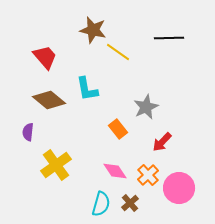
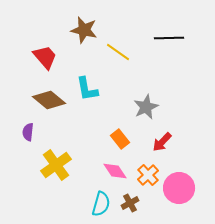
brown star: moved 9 px left
orange rectangle: moved 2 px right, 10 px down
brown cross: rotated 12 degrees clockwise
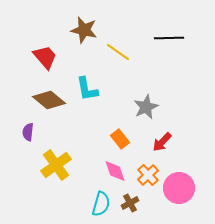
pink diamond: rotated 15 degrees clockwise
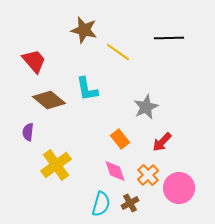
red trapezoid: moved 11 px left, 4 px down
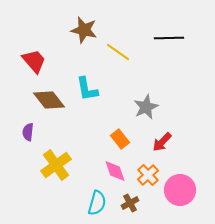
brown diamond: rotated 12 degrees clockwise
pink circle: moved 1 px right, 2 px down
cyan semicircle: moved 4 px left, 1 px up
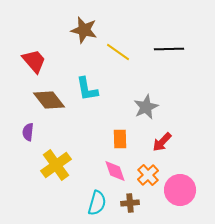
black line: moved 11 px down
orange rectangle: rotated 36 degrees clockwise
brown cross: rotated 24 degrees clockwise
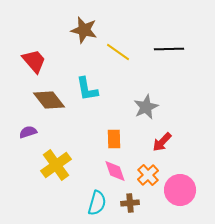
purple semicircle: rotated 66 degrees clockwise
orange rectangle: moved 6 px left
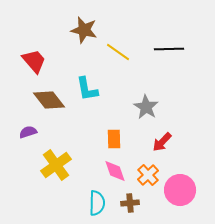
gray star: rotated 15 degrees counterclockwise
cyan semicircle: rotated 15 degrees counterclockwise
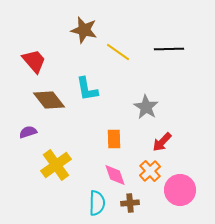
pink diamond: moved 4 px down
orange cross: moved 2 px right, 4 px up
